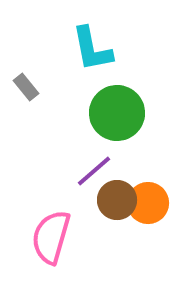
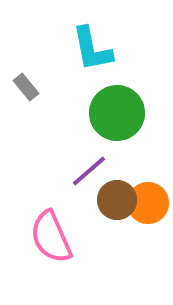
purple line: moved 5 px left
pink semicircle: rotated 40 degrees counterclockwise
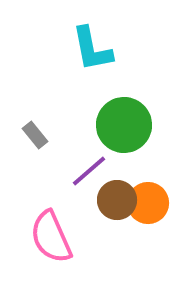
gray rectangle: moved 9 px right, 48 px down
green circle: moved 7 px right, 12 px down
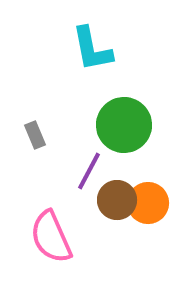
gray rectangle: rotated 16 degrees clockwise
purple line: rotated 21 degrees counterclockwise
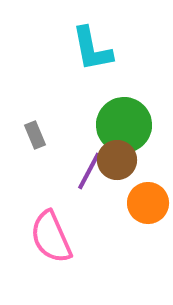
brown circle: moved 40 px up
